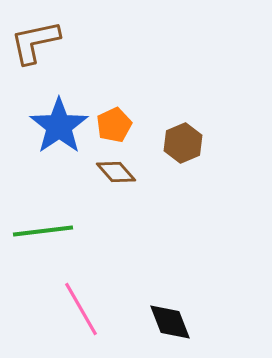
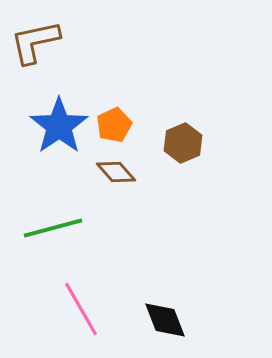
green line: moved 10 px right, 3 px up; rotated 8 degrees counterclockwise
black diamond: moved 5 px left, 2 px up
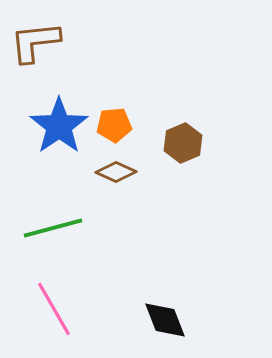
brown L-shape: rotated 6 degrees clockwise
orange pentagon: rotated 20 degrees clockwise
brown diamond: rotated 24 degrees counterclockwise
pink line: moved 27 px left
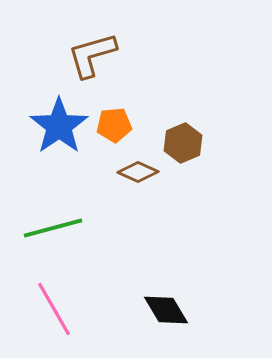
brown L-shape: moved 57 px right, 13 px down; rotated 10 degrees counterclockwise
brown diamond: moved 22 px right
black diamond: moved 1 px right, 10 px up; rotated 9 degrees counterclockwise
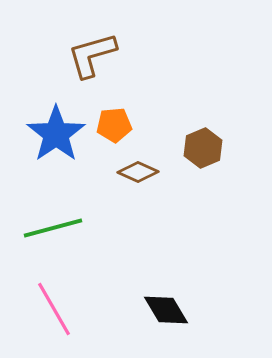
blue star: moved 3 px left, 8 px down
brown hexagon: moved 20 px right, 5 px down
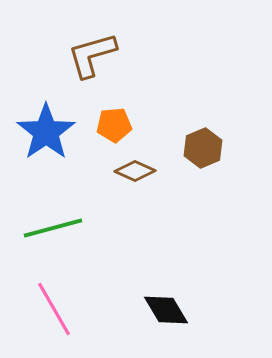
blue star: moved 10 px left, 2 px up
brown diamond: moved 3 px left, 1 px up
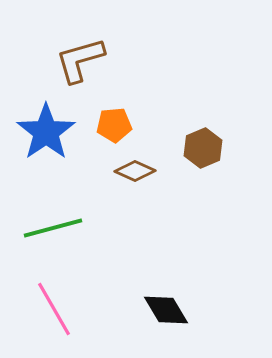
brown L-shape: moved 12 px left, 5 px down
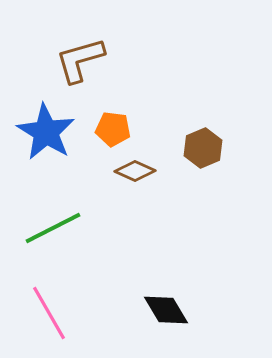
orange pentagon: moved 1 px left, 4 px down; rotated 12 degrees clockwise
blue star: rotated 6 degrees counterclockwise
green line: rotated 12 degrees counterclockwise
pink line: moved 5 px left, 4 px down
